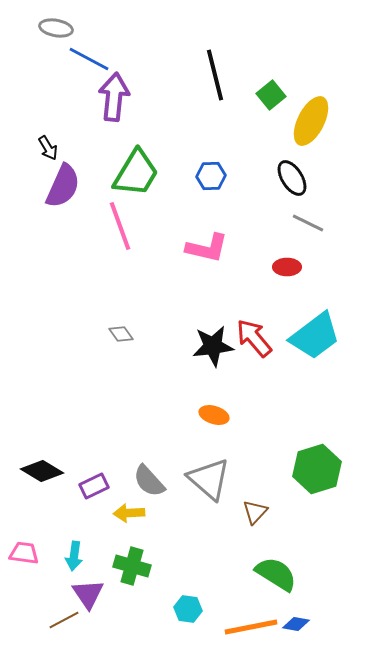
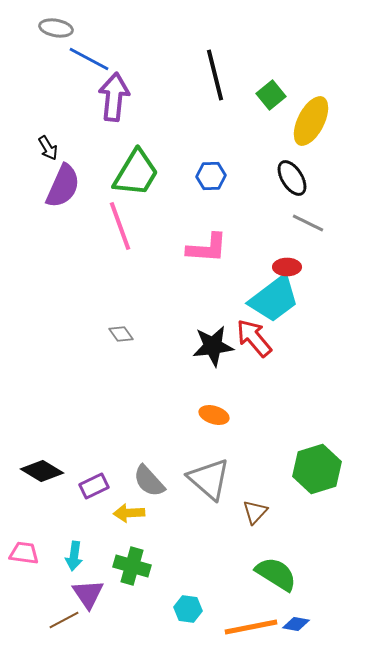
pink L-shape: rotated 9 degrees counterclockwise
cyan trapezoid: moved 41 px left, 37 px up
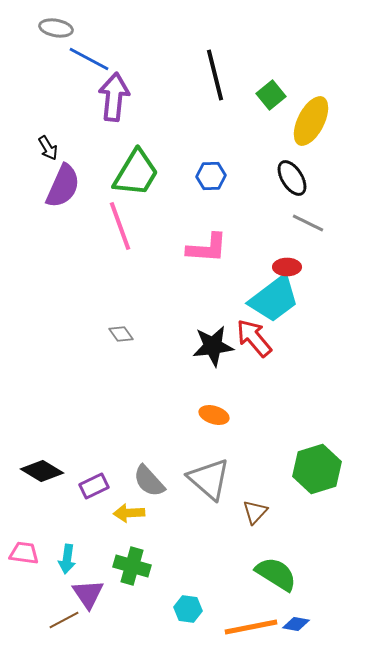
cyan arrow: moved 7 px left, 3 px down
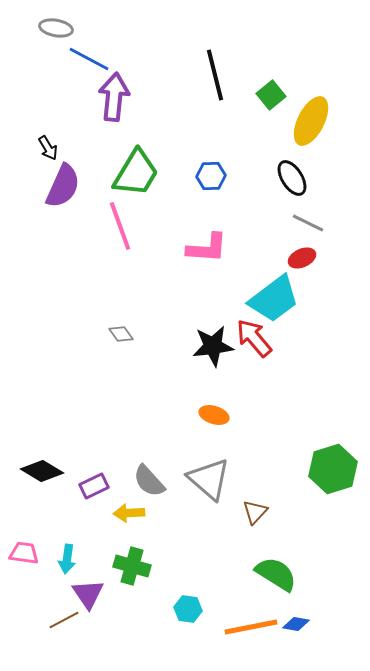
red ellipse: moved 15 px right, 9 px up; rotated 24 degrees counterclockwise
green hexagon: moved 16 px right
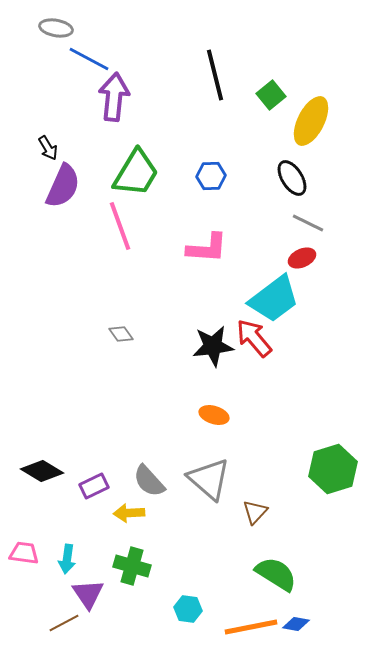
brown line: moved 3 px down
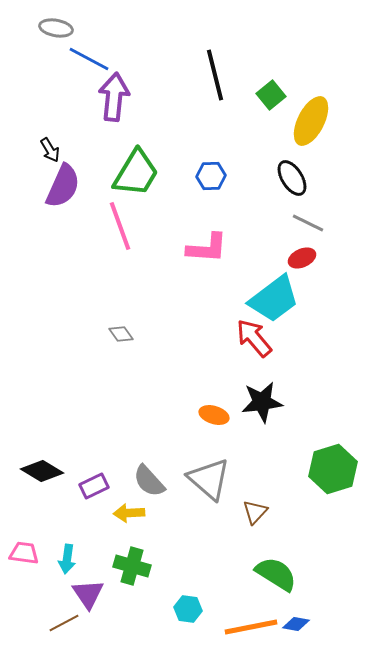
black arrow: moved 2 px right, 2 px down
black star: moved 49 px right, 56 px down
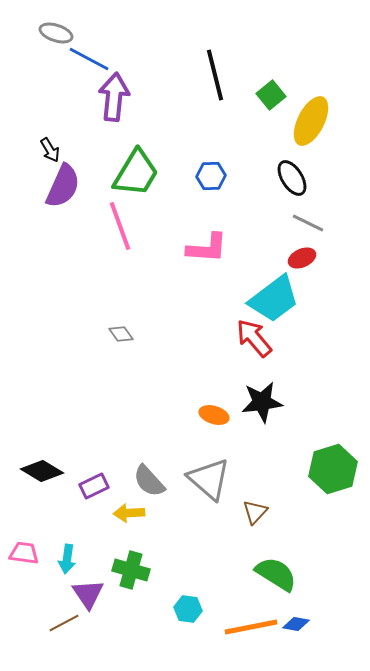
gray ellipse: moved 5 px down; rotated 8 degrees clockwise
green cross: moved 1 px left, 4 px down
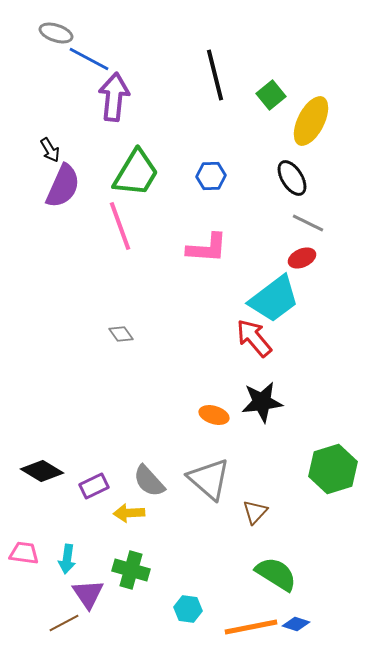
blue diamond: rotated 8 degrees clockwise
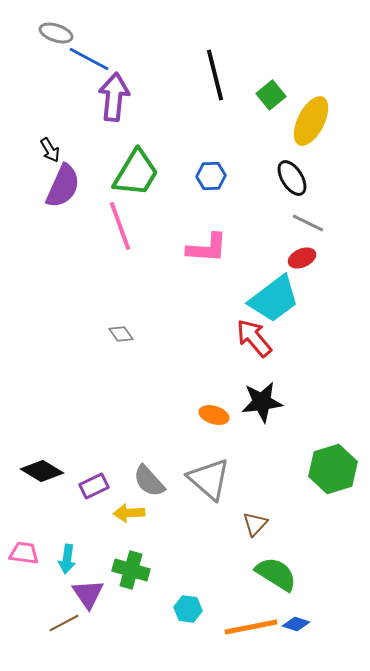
brown triangle: moved 12 px down
